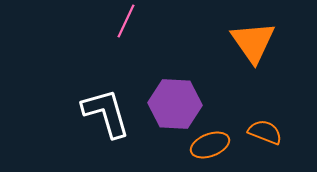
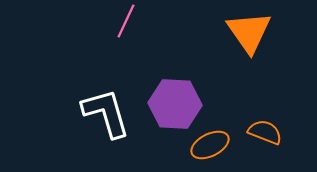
orange triangle: moved 4 px left, 10 px up
orange ellipse: rotated 6 degrees counterclockwise
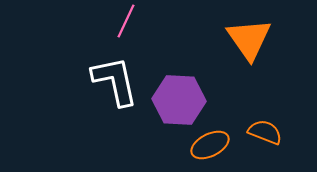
orange triangle: moved 7 px down
purple hexagon: moved 4 px right, 4 px up
white L-shape: moved 9 px right, 32 px up; rotated 4 degrees clockwise
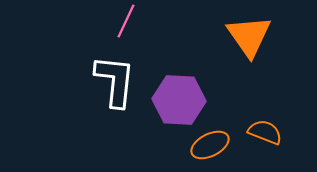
orange triangle: moved 3 px up
white L-shape: rotated 18 degrees clockwise
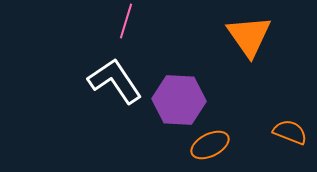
pink line: rotated 8 degrees counterclockwise
white L-shape: rotated 40 degrees counterclockwise
orange semicircle: moved 25 px right
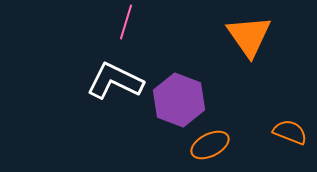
pink line: moved 1 px down
white L-shape: rotated 30 degrees counterclockwise
purple hexagon: rotated 18 degrees clockwise
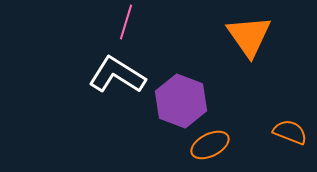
white L-shape: moved 2 px right, 6 px up; rotated 6 degrees clockwise
purple hexagon: moved 2 px right, 1 px down
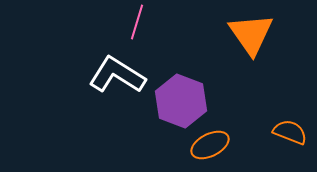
pink line: moved 11 px right
orange triangle: moved 2 px right, 2 px up
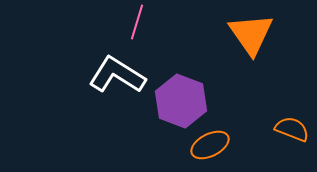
orange semicircle: moved 2 px right, 3 px up
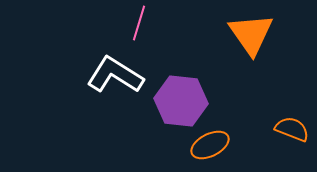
pink line: moved 2 px right, 1 px down
white L-shape: moved 2 px left
purple hexagon: rotated 15 degrees counterclockwise
